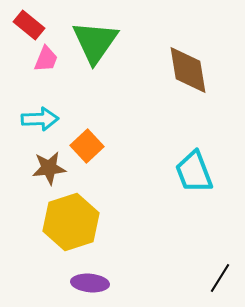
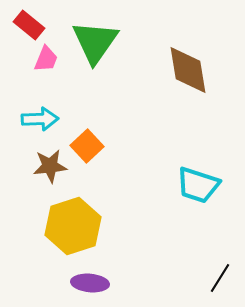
brown star: moved 1 px right, 2 px up
cyan trapezoid: moved 4 px right, 13 px down; rotated 51 degrees counterclockwise
yellow hexagon: moved 2 px right, 4 px down
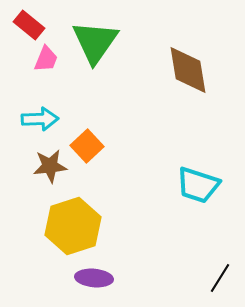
purple ellipse: moved 4 px right, 5 px up
